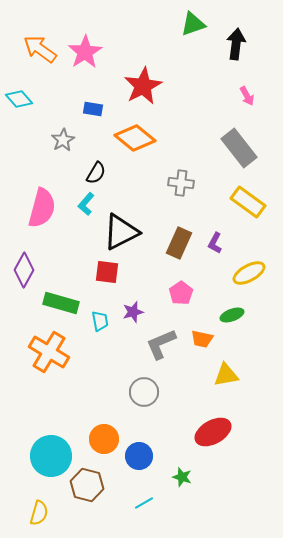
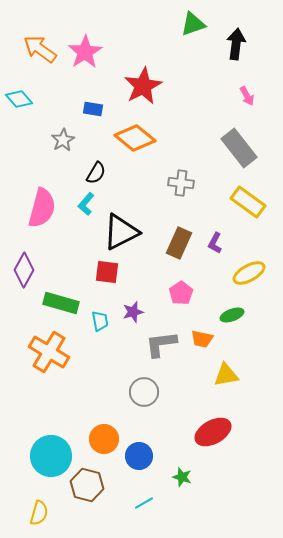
gray L-shape: rotated 16 degrees clockwise
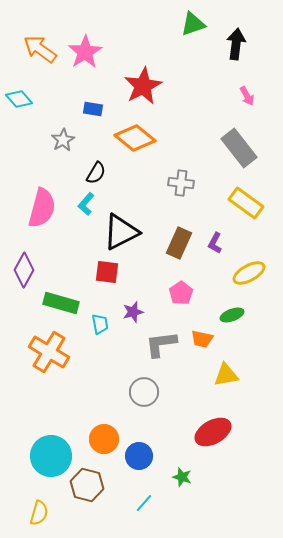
yellow rectangle: moved 2 px left, 1 px down
cyan trapezoid: moved 3 px down
cyan line: rotated 18 degrees counterclockwise
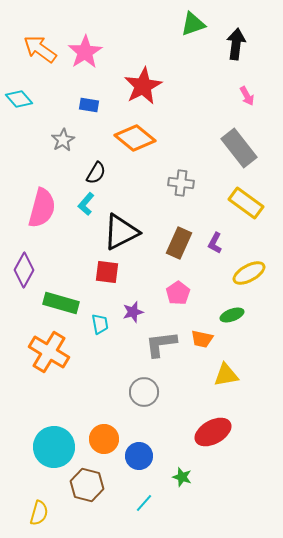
blue rectangle: moved 4 px left, 4 px up
pink pentagon: moved 3 px left
cyan circle: moved 3 px right, 9 px up
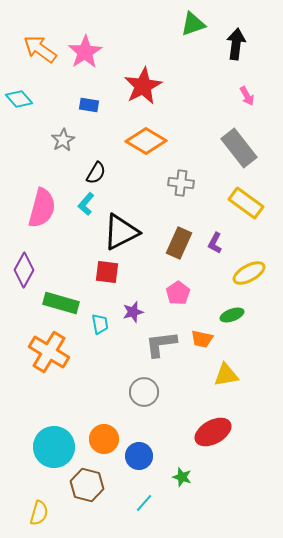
orange diamond: moved 11 px right, 3 px down; rotated 9 degrees counterclockwise
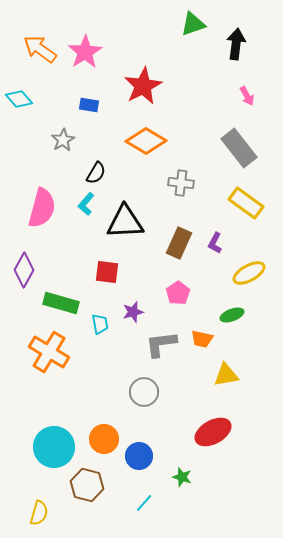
black triangle: moved 4 px right, 10 px up; rotated 24 degrees clockwise
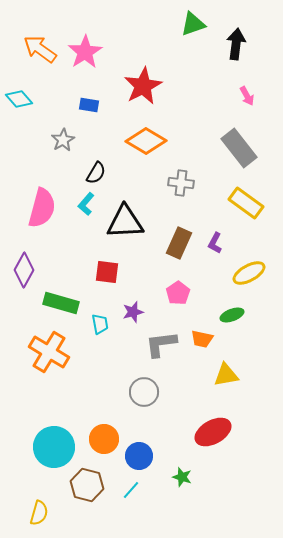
cyan line: moved 13 px left, 13 px up
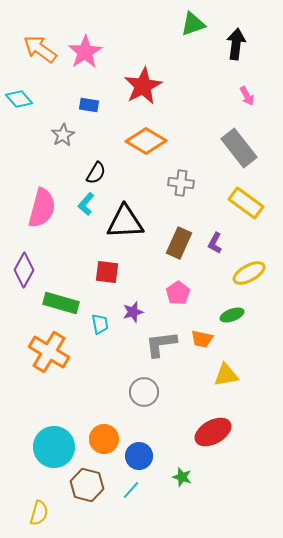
gray star: moved 5 px up
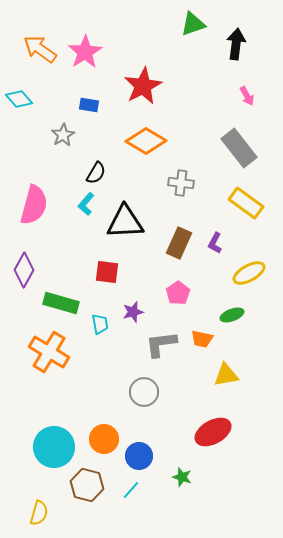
pink semicircle: moved 8 px left, 3 px up
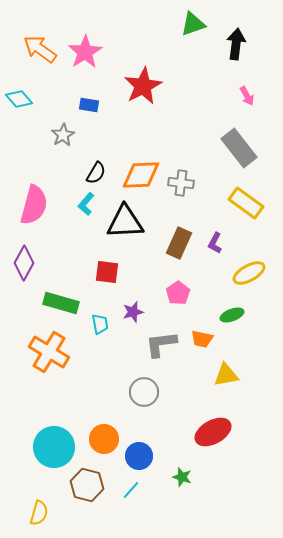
orange diamond: moved 5 px left, 34 px down; rotated 33 degrees counterclockwise
purple diamond: moved 7 px up
